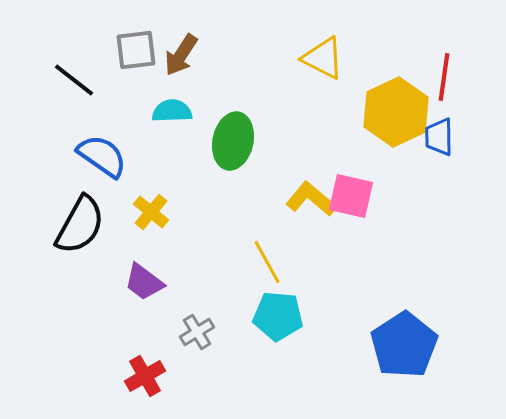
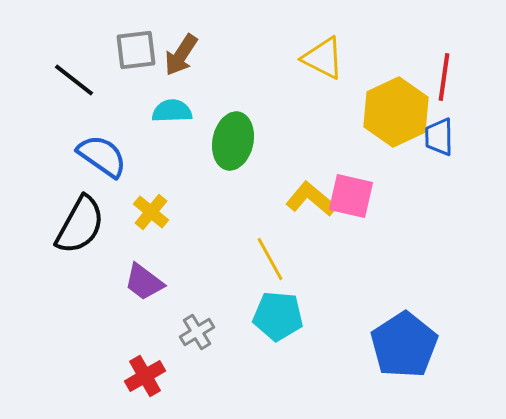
yellow line: moved 3 px right, 3 px up
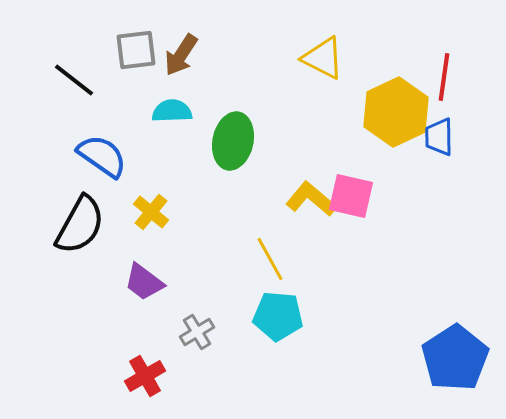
blue pentagon: moved 51 px right, 13 px down
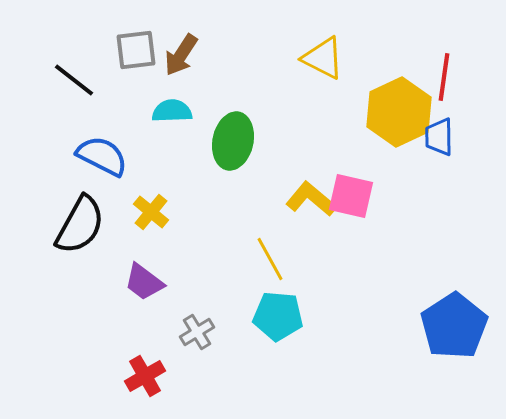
yellow hexagon: moved 3 px right
blue semicircle: rotated 8 degrees counterclockwise
blue pentagon: moved 1 px left, 32 px up
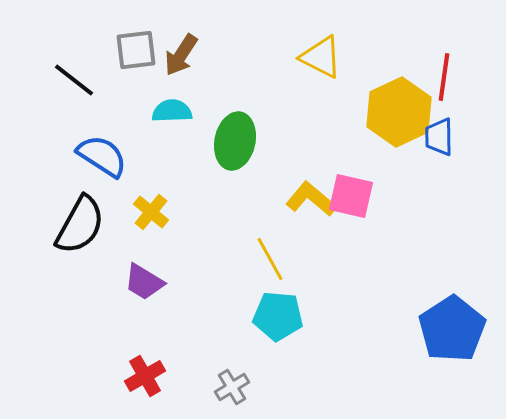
yellow triangle: moved 2 px left, 1 px up
green ellipse: moved 2 px right
blue semicircle: rotated 6 degrees clockwise
purple trapezoid: rotated 6 degrees counterclockwise
blue pentagon: moved 2 px left, 3 px down
gray cross: moved 35 px right, 55 px down
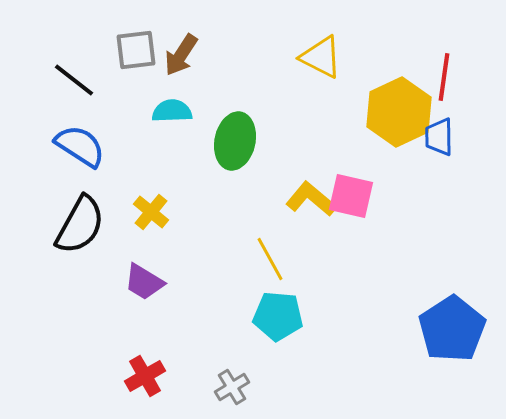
blue semicircle: moved 22 px left, 10 px up
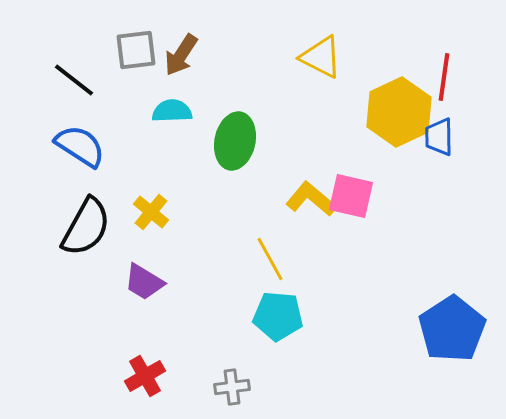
black semicircle: moved 6 px right, 2 px down
gray cross: rotated 24 degrees clockwise
